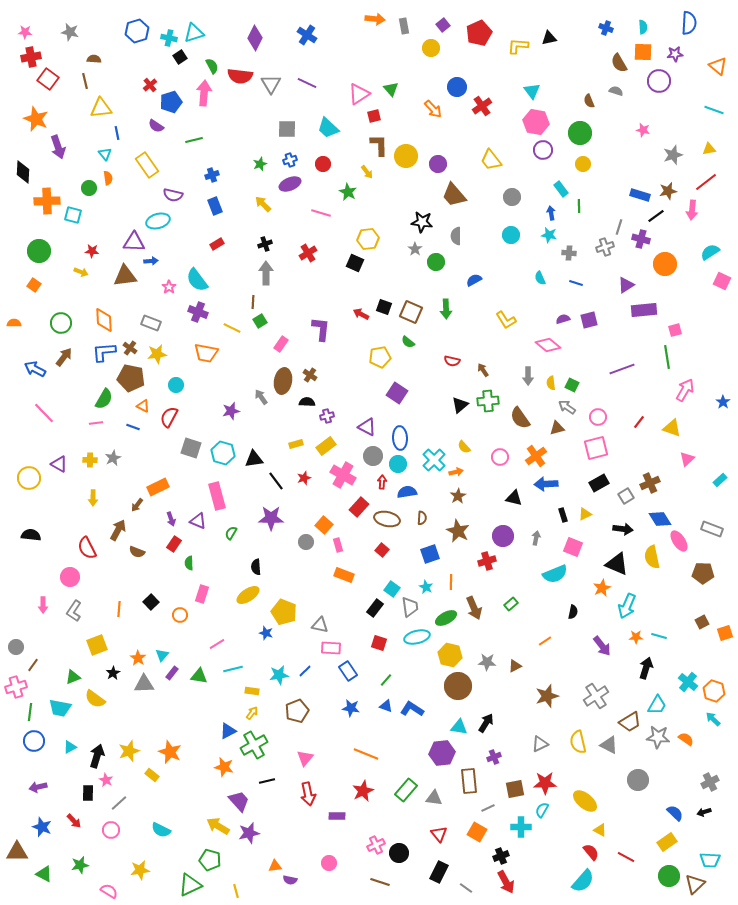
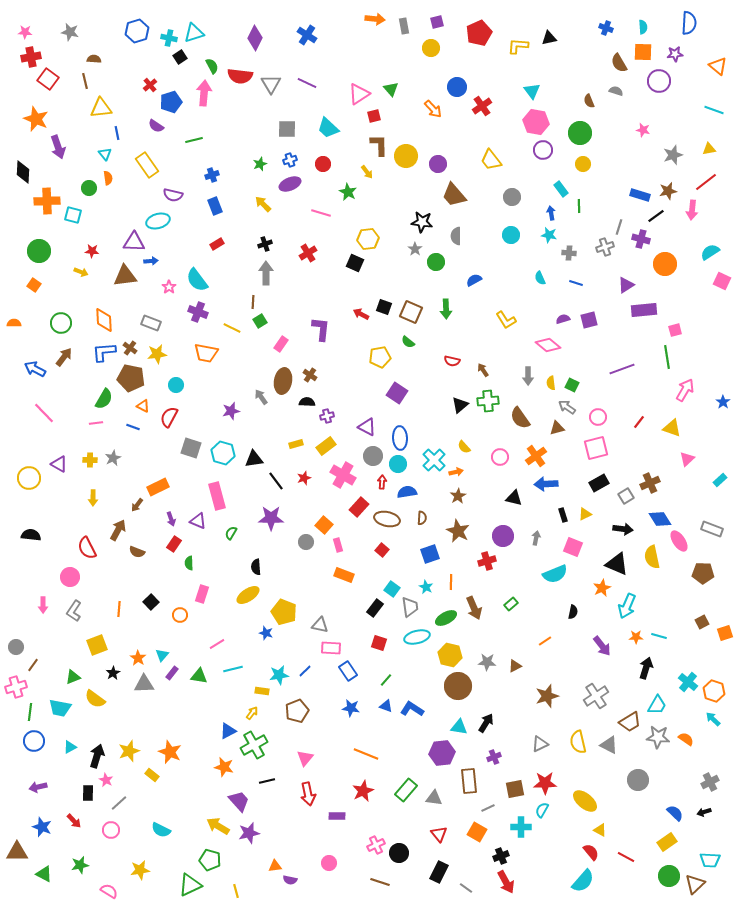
purple square at (443, 25): moved 6 px left, 3 px up; rotated 24 degrees clockwise
yellow rectangle at (252, 691): moved 10 px right
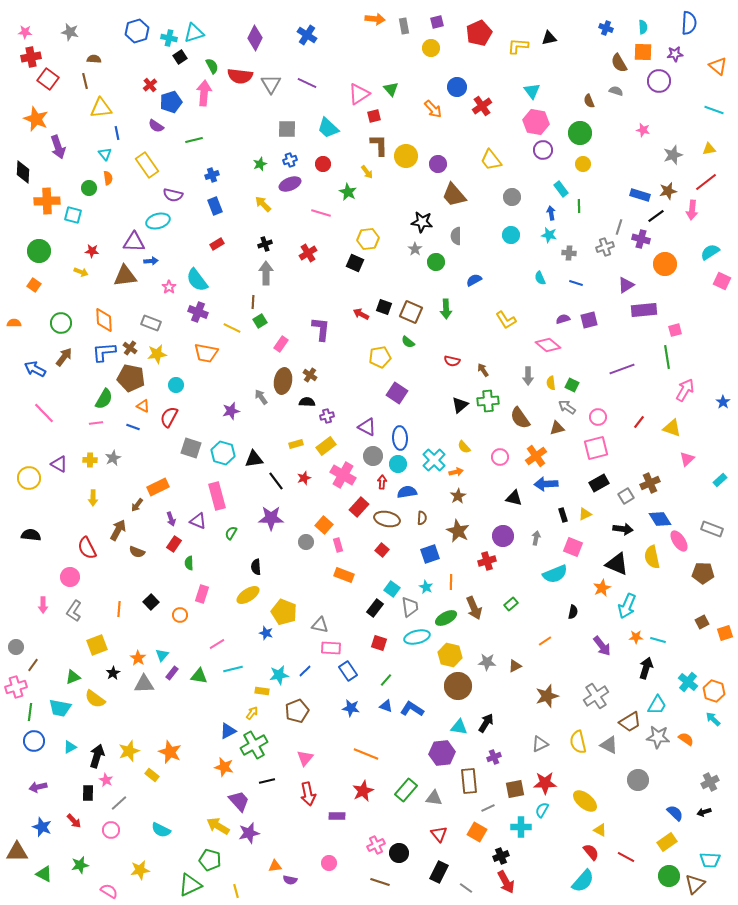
cyan line at (659, 636): moved 1 px left, 4 px down
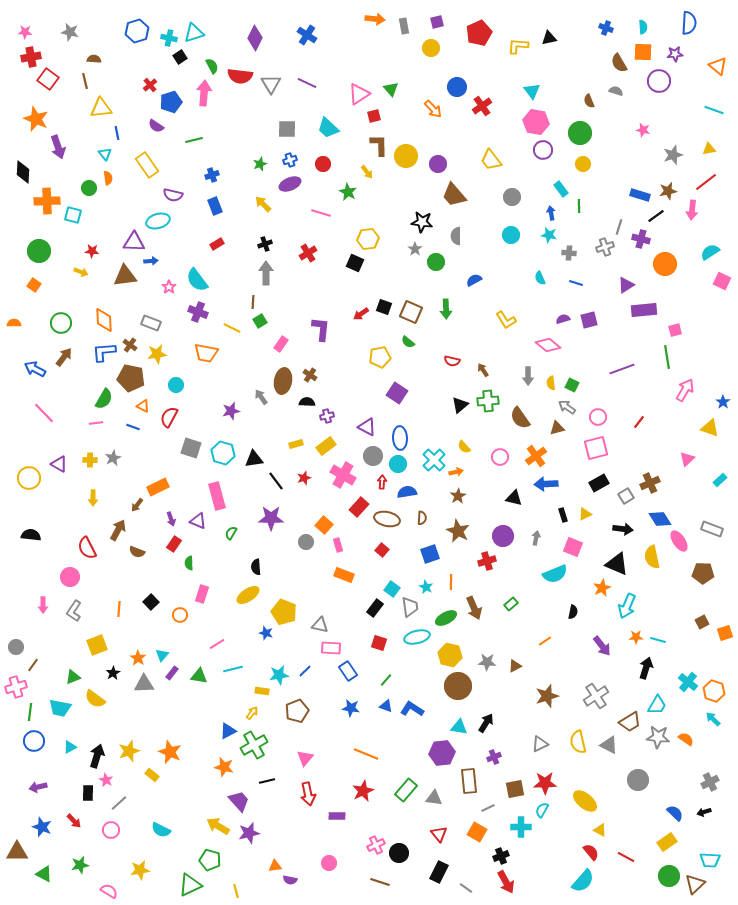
red arrow at (361, 314): rotated 63 degrees counterclockwise
brown cross at (130, 348): moved 3 px up
yellow triangle at (672, 428): moved 38 px right
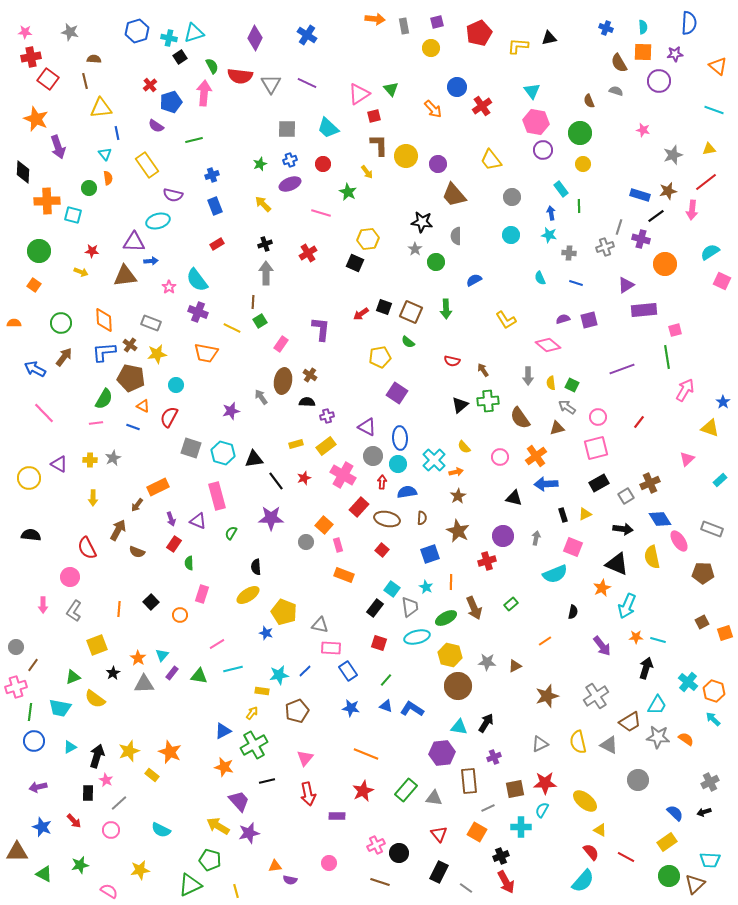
blue triangle at (228, 731): moved 5 px left
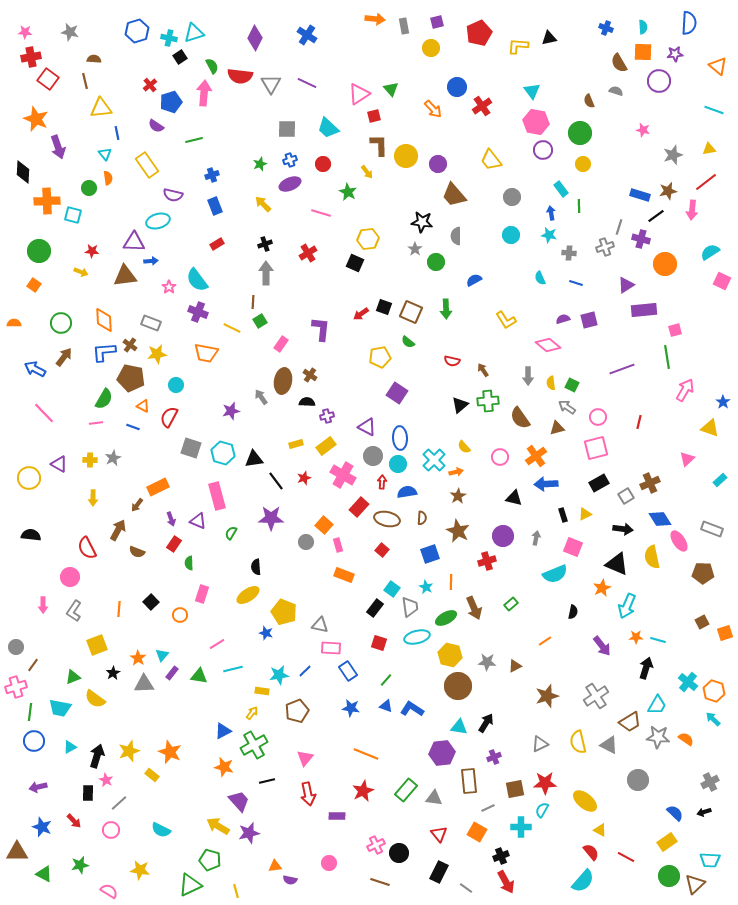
red line at (639, 422): rotated 24 degrees counterclockwise
yellow star at (140, 870): rotated 18 degrees clockwise
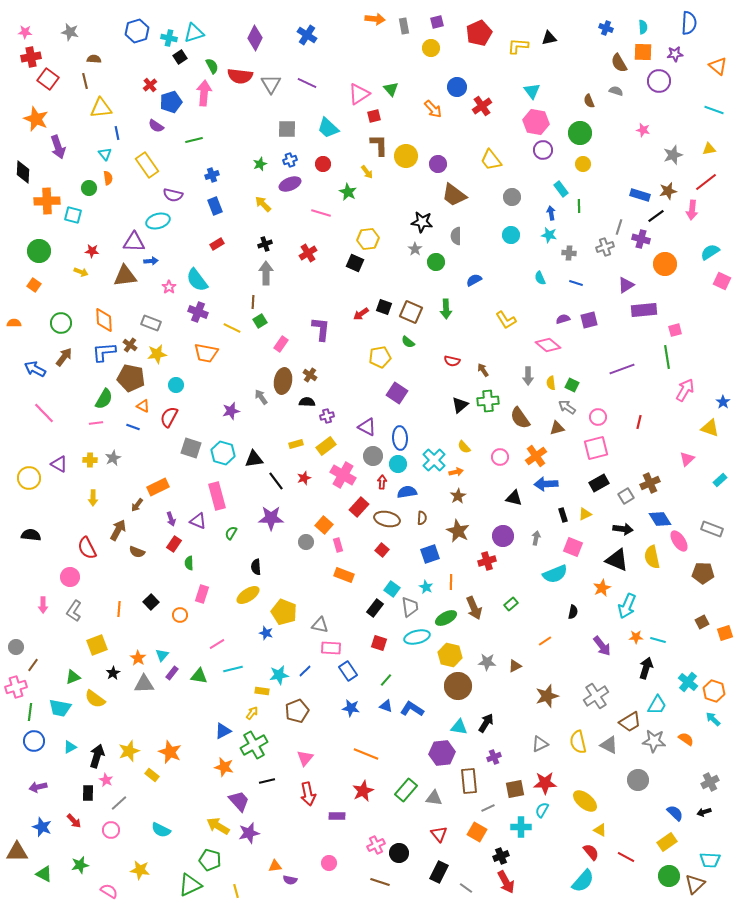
brown trapezoid at (454, 195): rotated 12 degrees counterclockwise
black triangle at (617, 564): moved 4 px up
gray star at (658, 737): moved 4 px left, 4 px down
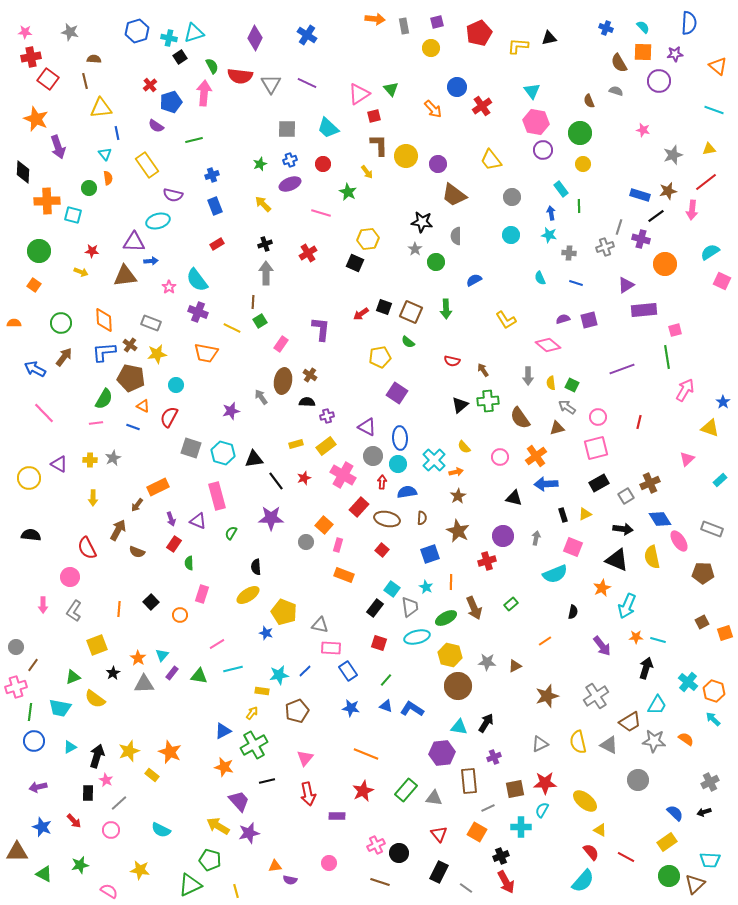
cyan semicircle at (643, 27): rotated 40 degrees counterclockwise
pink rectangle at (338, 545): rotated 32 degrees clockwise
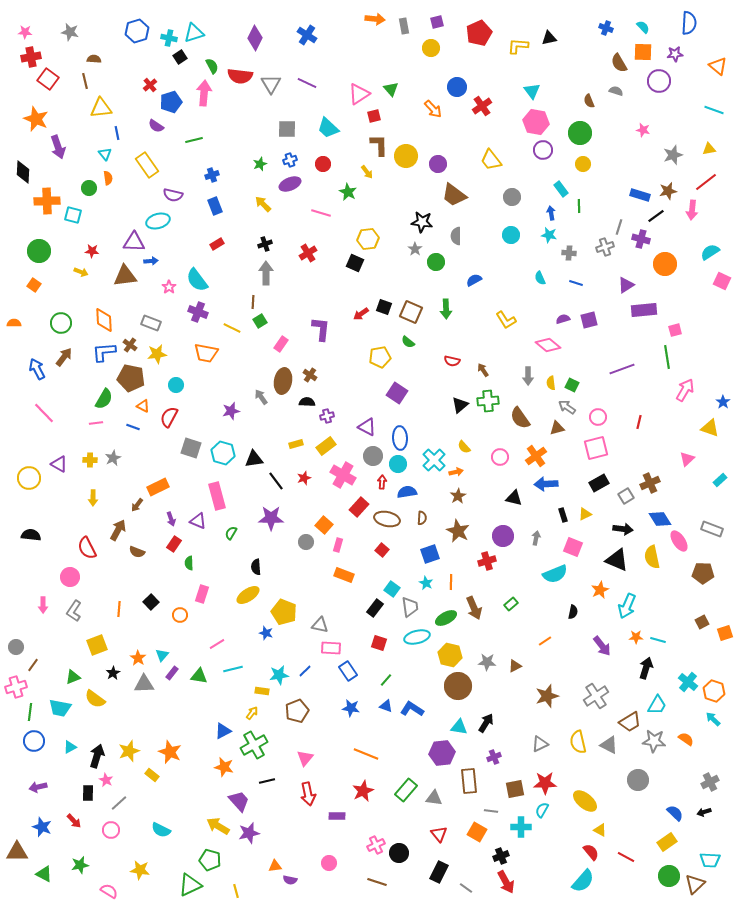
blue arrow at (35, 369): moved 2 px right; rotated 35 degrees clockwise
cyan star at (426, 587): moved 4 px up
orange star at (602, 588): moved 2 px left, 2 px down
gray line at (488, 808): moved 3 px right, 3 px down; rotated 32 degrees clockwise
brown line at (380, 882): moved 3 px left
